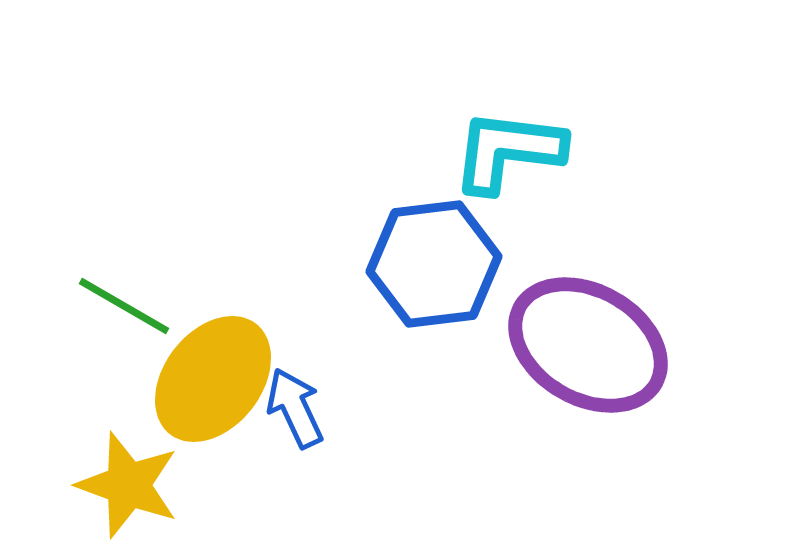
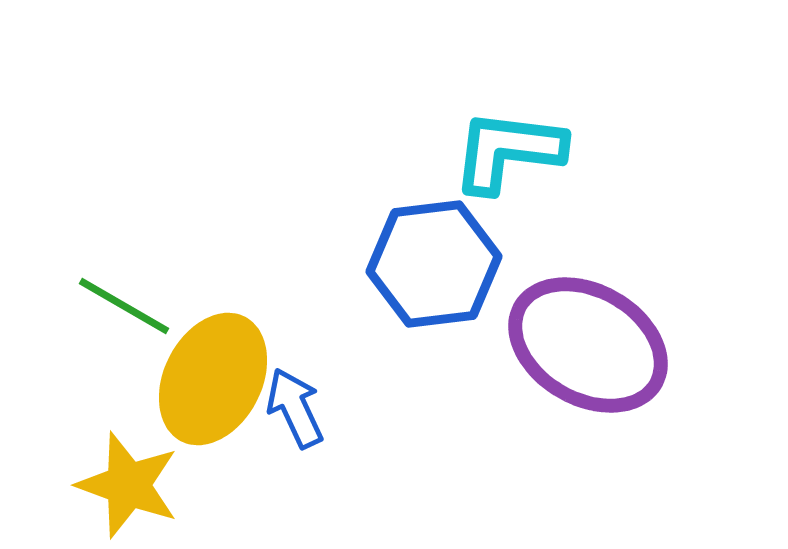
yellow ellipse: rotated 11 degrees counterclockwise
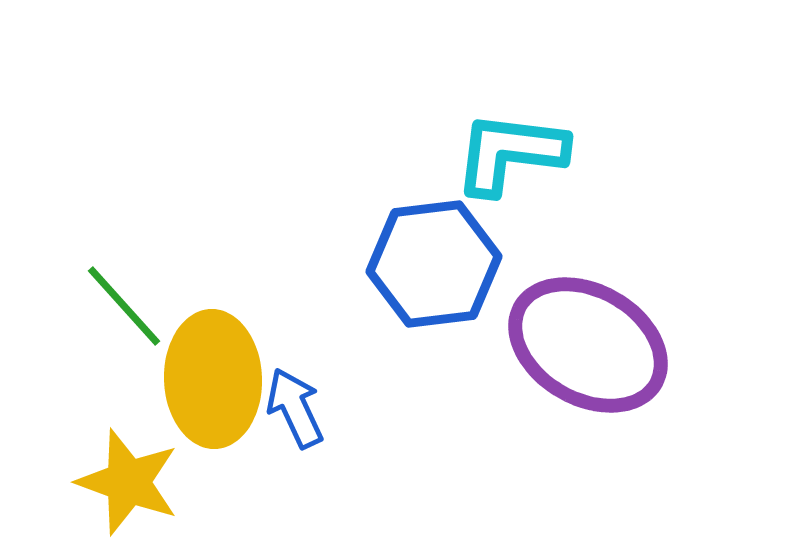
cyan L-shape: moved 2 px right, 2 px down
green line: rotated 18 degrees clockwise
yellow ellipse: rotated 29 degrees counterclockwise
yellow star: moved 3 px up
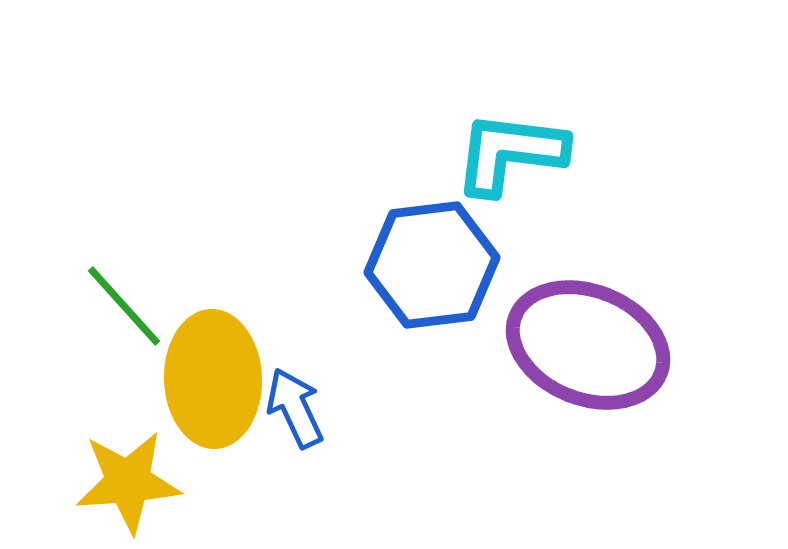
blue hexagon: moved 2 px left, 1 px down
purple ellipse: rotated 8 degrees counterclockwise
yellow star: rotated 24 degrees counterclockwise
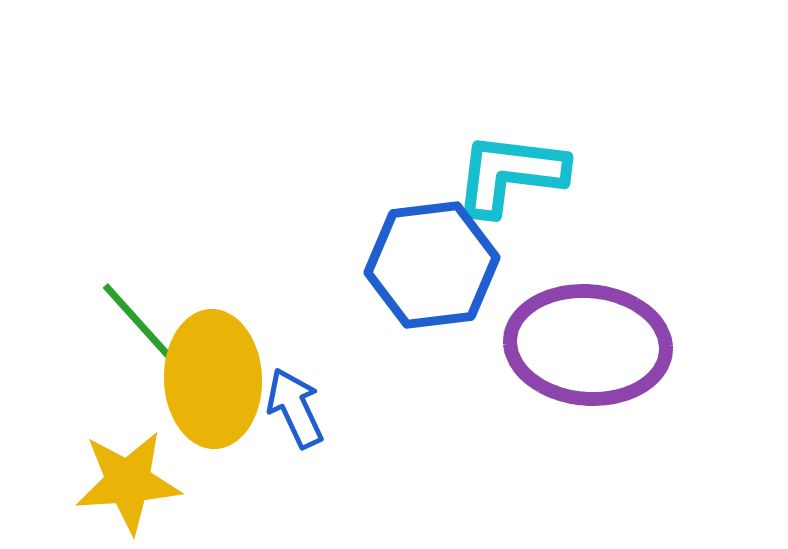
cyan L-shape: moved 21 px down
green line: moved 15 px right, 17 px down
purple ellipse: rotated 17 degrees counterclockwise
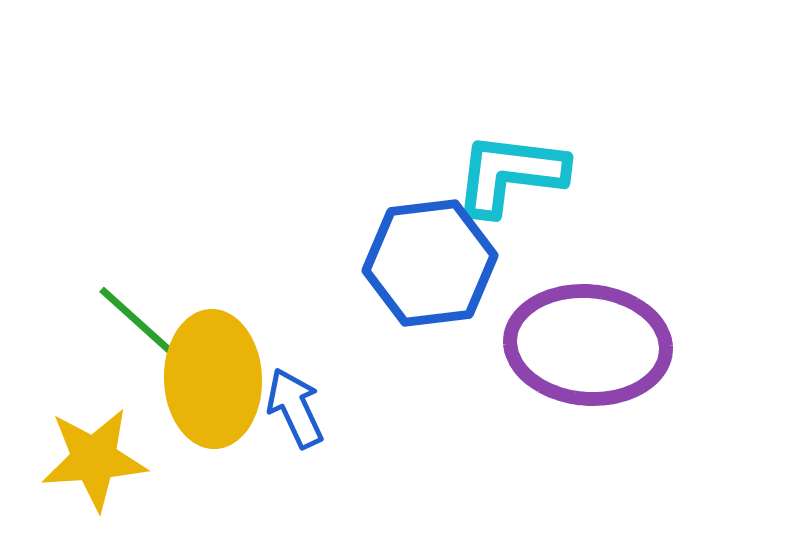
blue hexagon: moved 2 px left, 2 px up
green line: rotated 6 degrees counterclockwise
yellow star: moved 34 px left, 23 px up
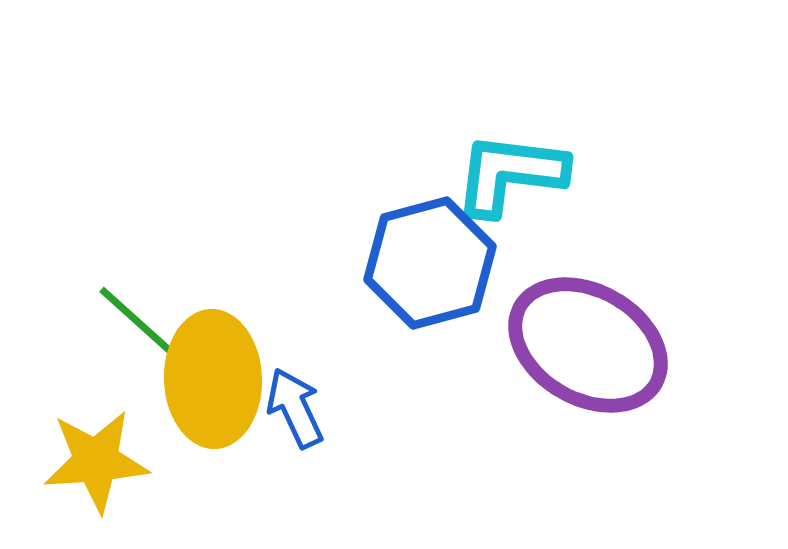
blue hexagon: rotated 8 degrees counterclockwise
purple ellipse: rotated 25 degrees clockwise
yellow star: moved 2 px right, 2 px down
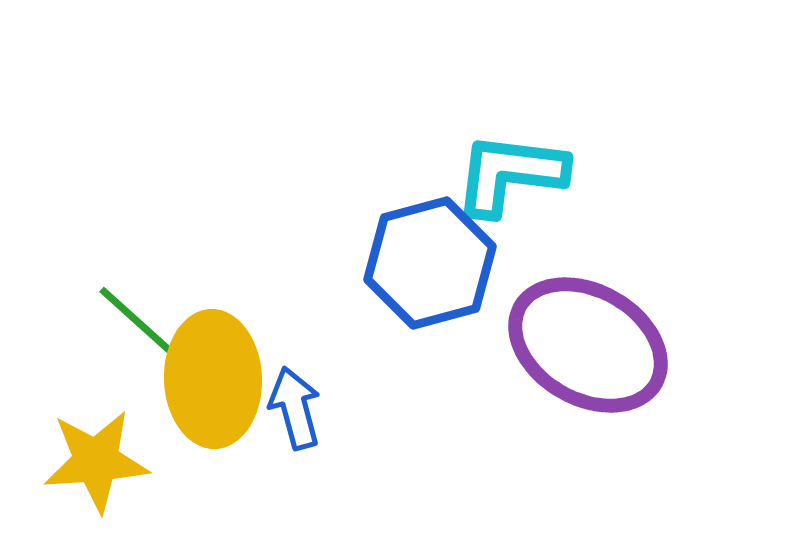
blue arrow: rotated 10 degrees clockwise
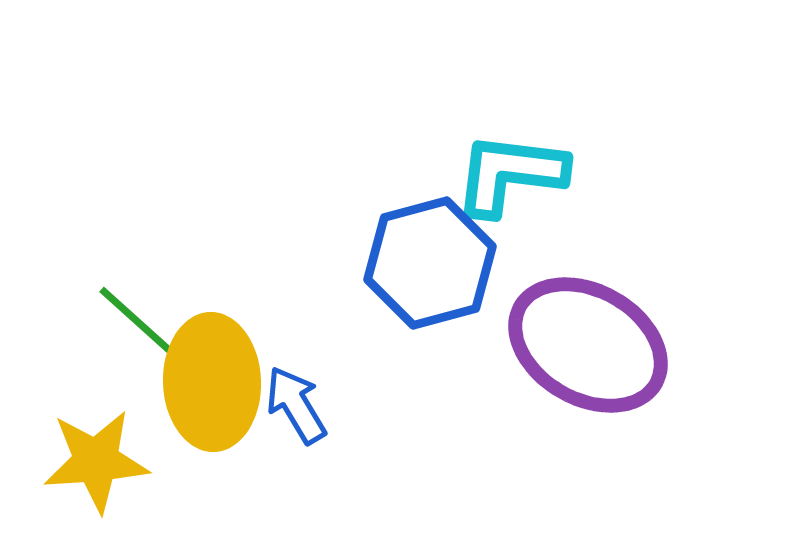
yellow ellipse: moved 1 px left, 3 px down
blue arrow: moved 1 px right, 3 px up; rotated 16 degrees counterclockwise
